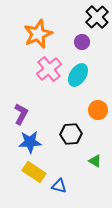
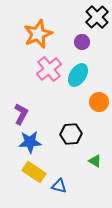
orange circle: moved 1 px right, 8 px up
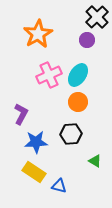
orange star: rotated 8 degrees counterclockwise
purple circle: moved 5 px right, 2 px up
pink cross: moved 6 px down; rotated 15 degrees clockwise
orange circle: moved 21 px left
blue star: moved 6 px right
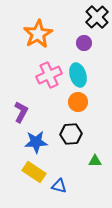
purple circle: moved 3 px left, 3 px down
cyan ellipse: rotated 50 degrees counterclockwise
purple L-shape: moved 2 px up
green triangle: rotated 32 degrees counterclockwise
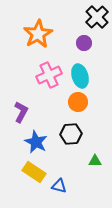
cyan ellipse: moved 2 px right, 1 px down
blue star: rotated 30 degrees clockwise
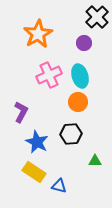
blue star: moved 1 px right
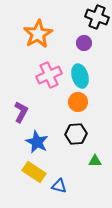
black cross: rotated 25 degrees counterclockwise
black hexagon: moved 5 px right
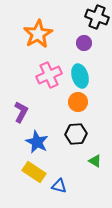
green triangle: rotated 32 degrees clockwise
